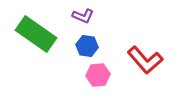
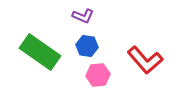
green rectangle: moved 4 px right, 18 px down
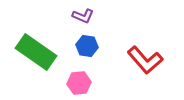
green rectangle: moved 4 px left
pink hexagon: moved 19 px left, 8 px down
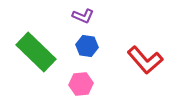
green rectangle: rotated 9 degrees clockwise
pink hexagon: moved 2 px right, 1 px down
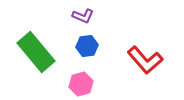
blue hexagon: rotated 15 degrees counterclockwise
green rectangle: rotated 6 degrees clockwise
pink hexagon: rotated 10 degrees counterclockwise
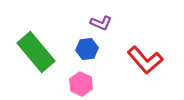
purple L-shape: moved 18 px right, 7 px down
blue hexagon: moved 3 px down
pink hexagon: rotated 20 degrees counterclockwise
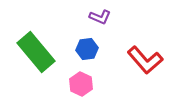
purple L-shape: moved 1 px left, 6 px up
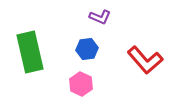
green rectangle: moved 6 px left; rotated 27 degrees clockwise
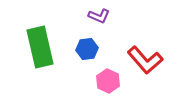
purple L-shape: moved 1 px left, 1 px up
green rectangle: moved 10 px right, 5 px up
pink hexagon: moved 27 px right, 3 px up
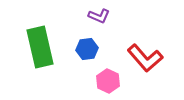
red L-shape: moved 2 px up
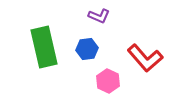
green rectangle: moved 4 px right
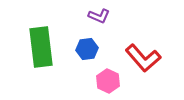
green rectangle: moved 3 px left; rotated 6 degrees clockwise
red L-shape: moved 2 px left
